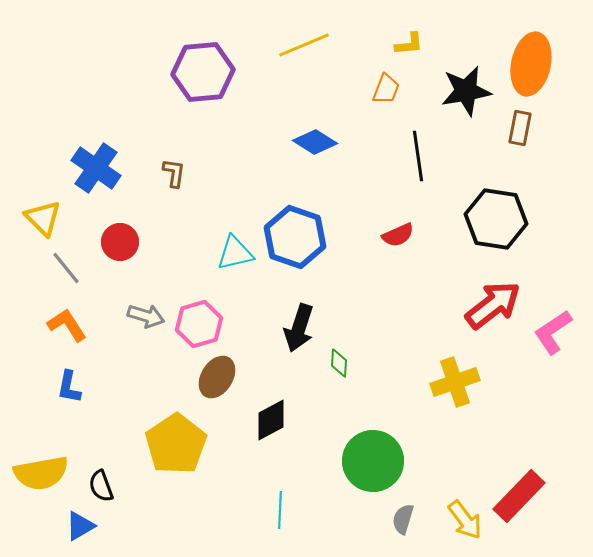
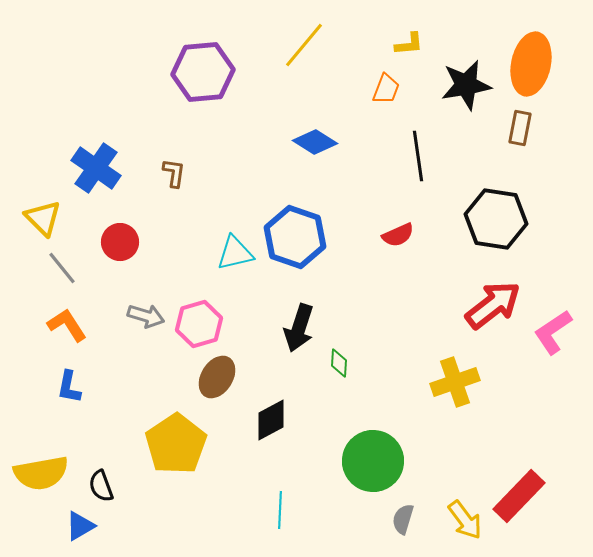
yellow line: rotated 27 degrees counterclockwise
black star: moved 6 px up
gray line: moved 4 px left
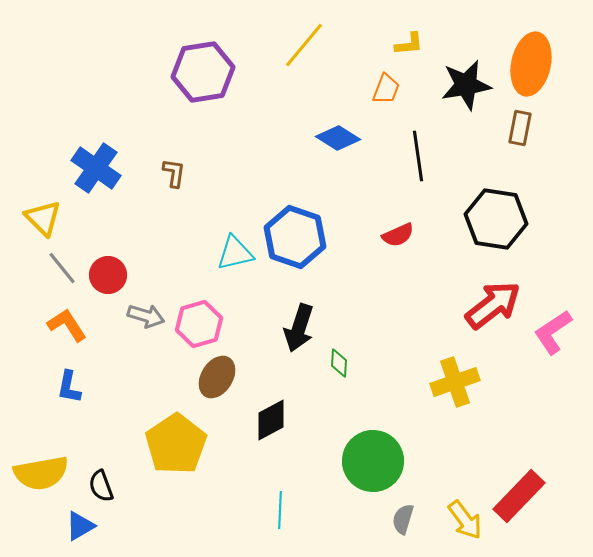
purple hexagon: rotated 4 degrees counterclockwise
blue diamond: moved 23 px right, 4 px up
red circle: moved 12 px left, 33 px down
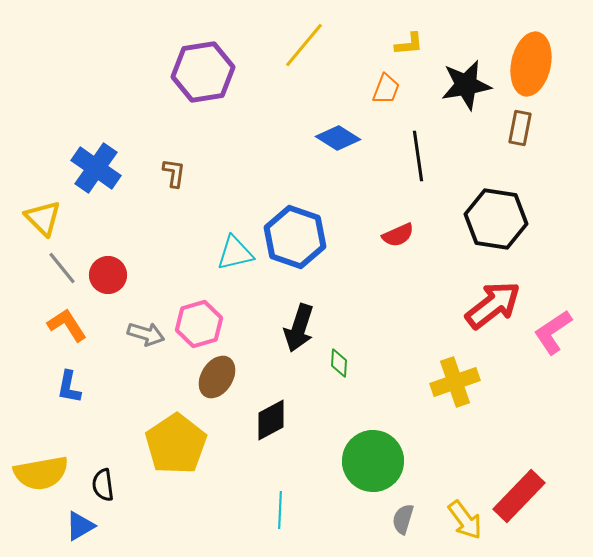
gray arrow: moved 18 px down
black semicircle: moved 2 px right, 1 px up; rotated 12 degrees clockwise
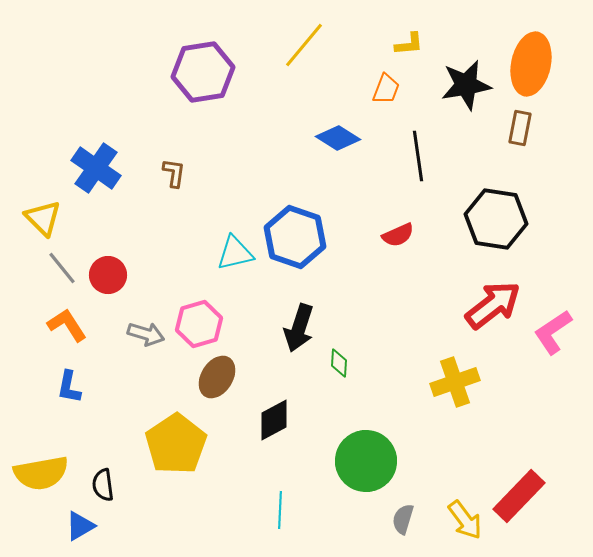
black diamond: moved 3 px right
green circle: moved 7 px left
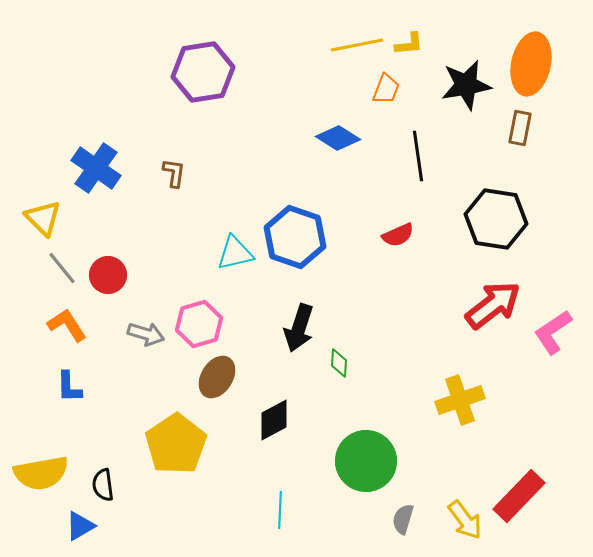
yellow line: moved 53 px right; rotated 39 degrees clockwise
yellow cross: moved 5 px right, 18 px down
blue L-shape: rotated 12 degrees counterclockwise
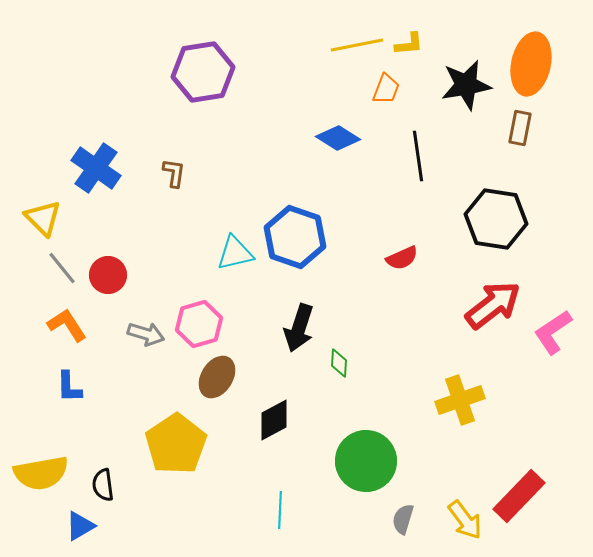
red semicircle: moved 4 px right, 23 px down
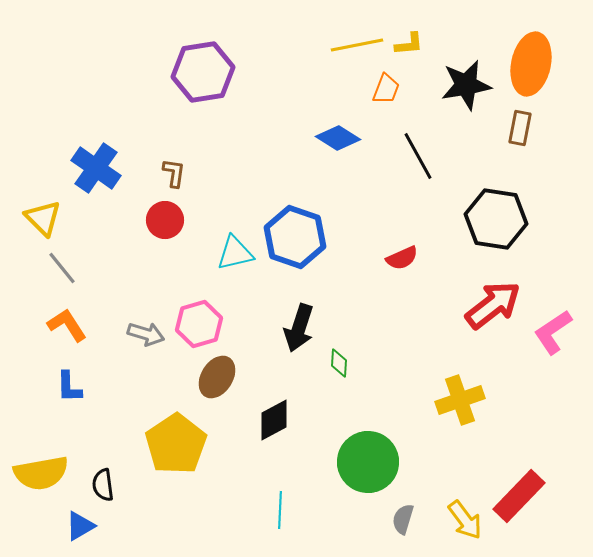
black line: rotated 21 degrees counterclockwise
red circle: moved 57 px right, 55 px up
green circle: moved 2 px right, 1 px down
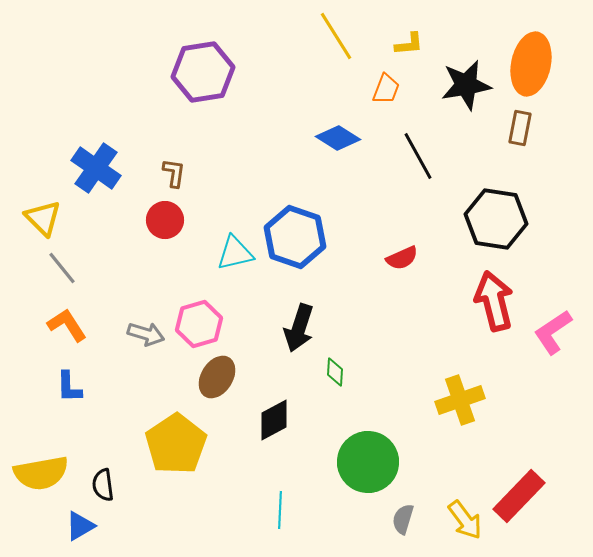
yellow line: moved 21 px left, 9 px up; rotated 69 degrees clockwise
red arrow: moved 1 px right, 4 px up; rotated 66 degrees counterclockwise
green diamond: moved 4 px left, 9 px down
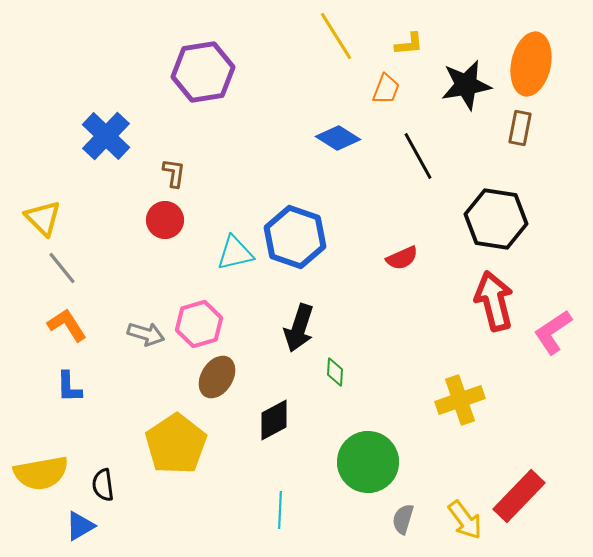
blue cross: moved 10 px right, 32 px up; rotated 9 degrees clockwise
